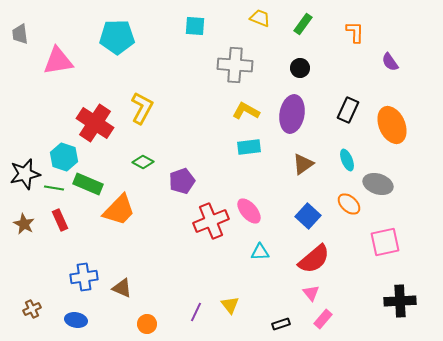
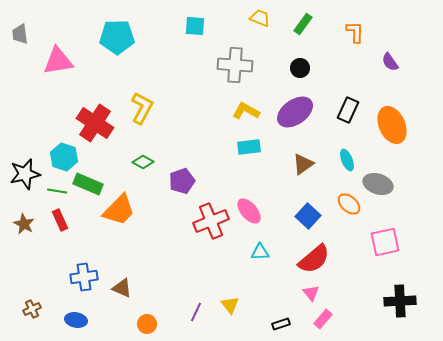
purple ellipse at (292, 114): moved 3 px right, 2 px up; rotated 45 degrees clockwise
green line at (54, 188): moved 3 px right, 3 px down
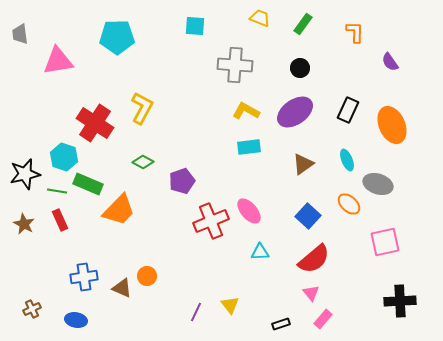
orange circle at (147, 324): moved 48 px up
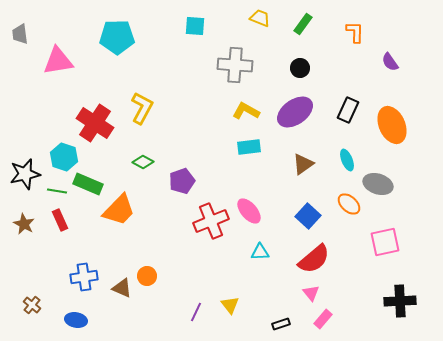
brown cross at (32, 309): moved 4 px up; rotated 24 degrees counterclockwise
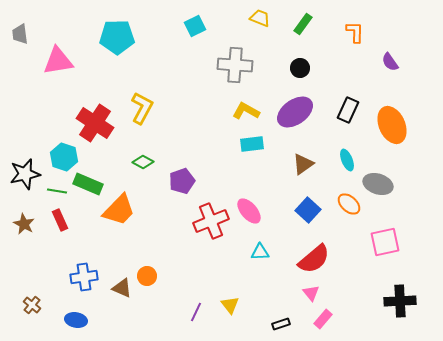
cyan square at (195, 26): rotated 30 degrees counterclockwise
cyan rectangle at (249, 147): moved 3 px right, 3 px up
blue square at (308, 216): moved 6 px up
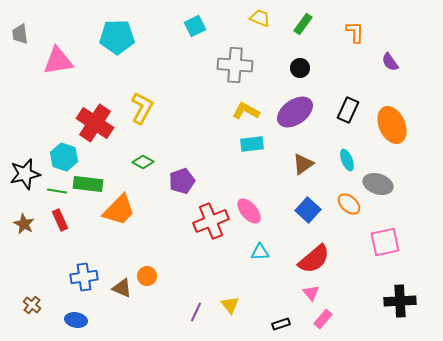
green rectangle at (88, 184): rotated 16 degrees counterclockwise
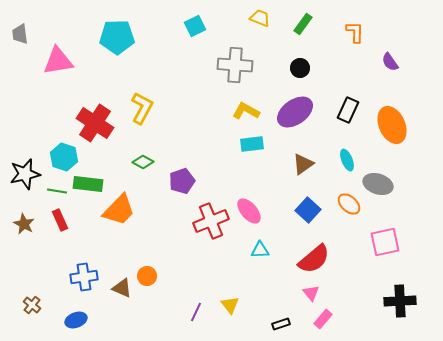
cyan triangle at (260, 252): moved 2 px up
blue ellipse at (76, 320): rotated 30 degrees counterclockwise
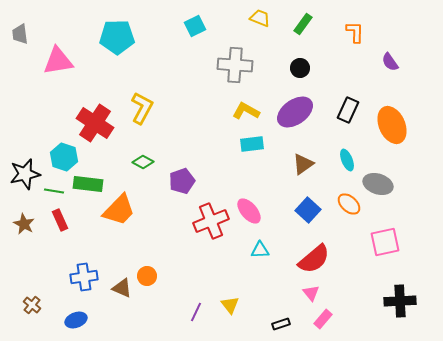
green line at (57, 191): moved 3 px left
